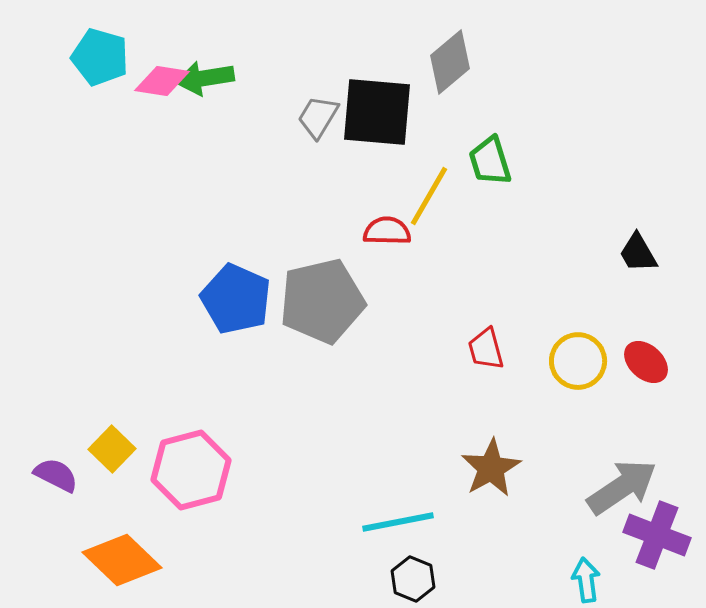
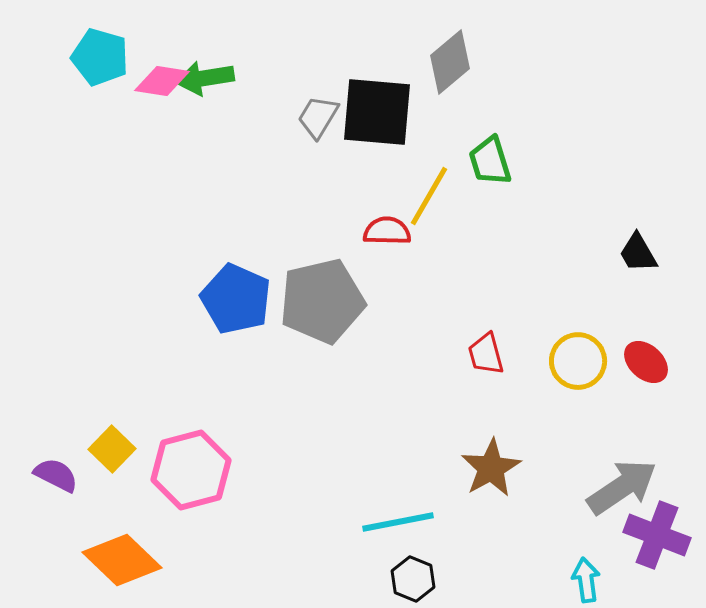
red trapezoid: moved 5 px down
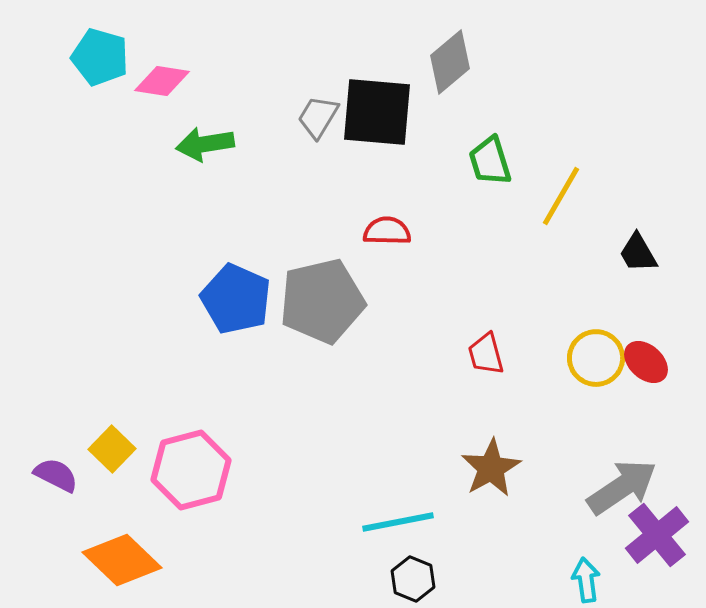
green arrow: moved 66 px down
yellow line: moved 132 px right
yellow circle: moved 18 px right, 3 px up
purple cross: rotated 30 degrees clockwise
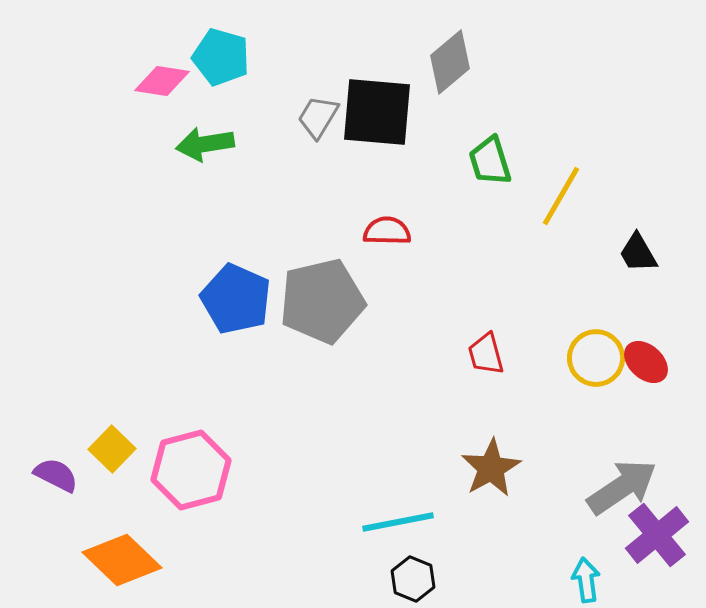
cyan pentagon: moved 121 px right
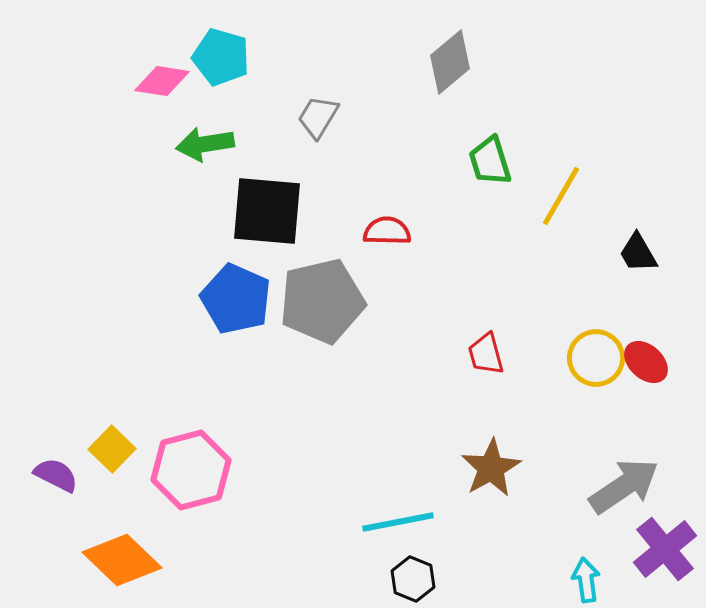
black square: moved 110 px left, 99 px down
gray arrow: moved 2 px right, 1 px up
purple cross: moved 8 px right, 14 px down
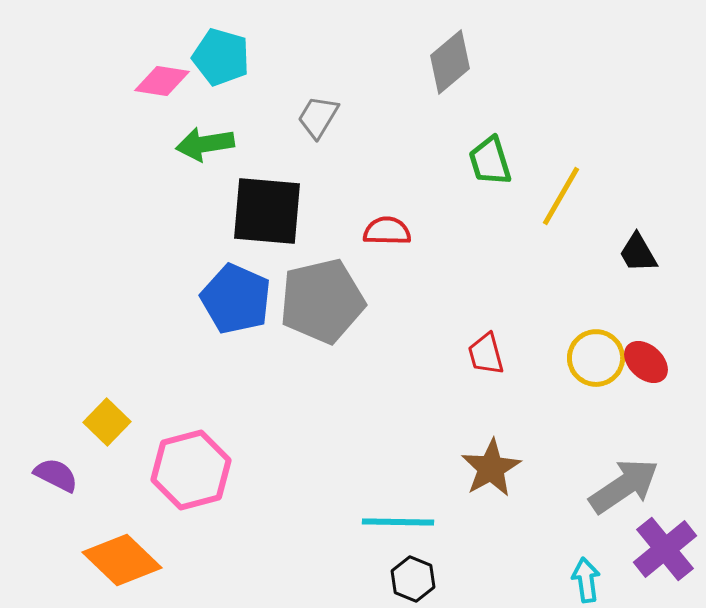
yellow square: moved 5 px left, 27 px up
cyan line: rotated 12 degrees clockwise
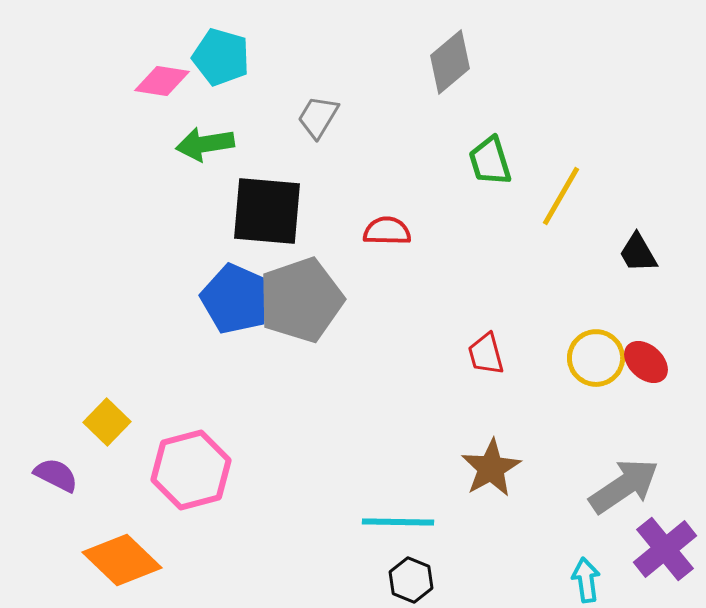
gray pentagon: moved 21 px left, 1 px up; rotated 6 degrees counterclockwise
black hexagon: moved 2 px left, 1 px down
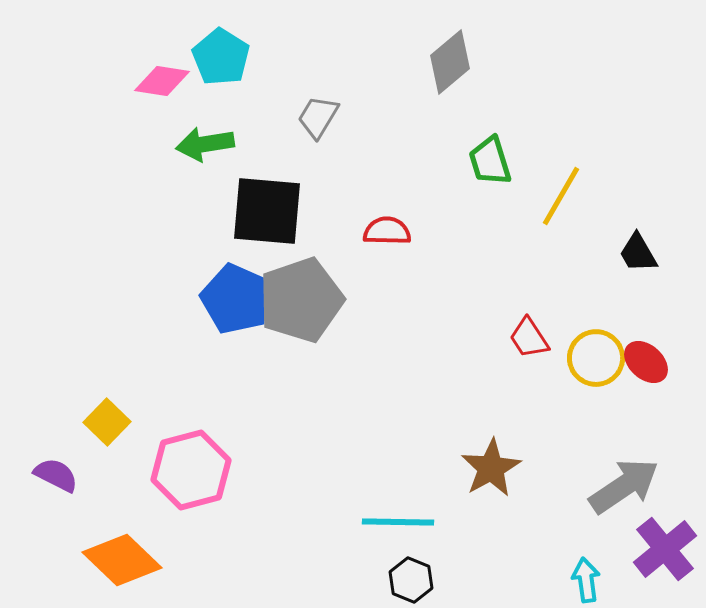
cyan pentagon: rotated 16 degrees clockwise
red trapezoid: moved 43 px right, 16 px up; rotated 18 degrees counterclockwise
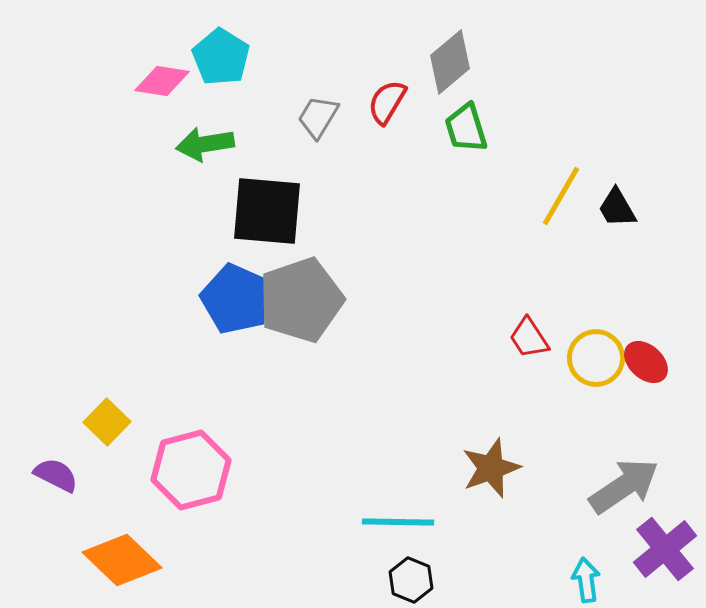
green trapezoid: moved 24 px left, 33 px up
red semicircle: moved 129 px up; rotated 60 degrees counterclockwise
black trapezoid: moved 21 px left, 45 px up
brown star: rotated 10 degrees clockwise
